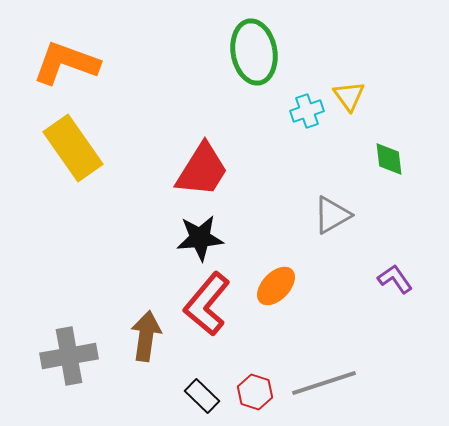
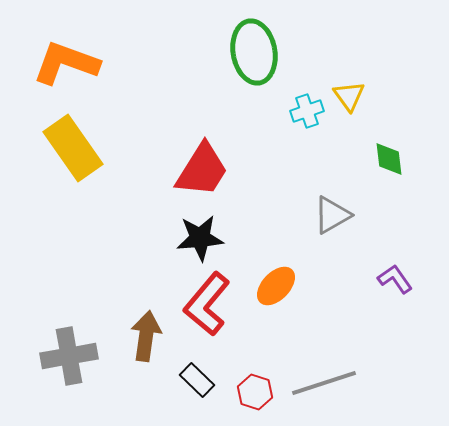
black rectangle: moved 5 px left, 16 px up
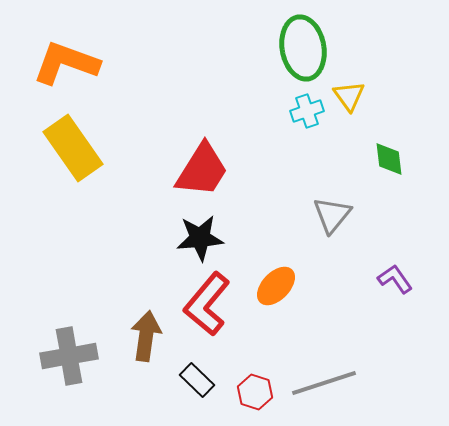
green ellipse: moved 49 px right, 4 px up
gray triangle: rotated 21 degrees counterclockwise
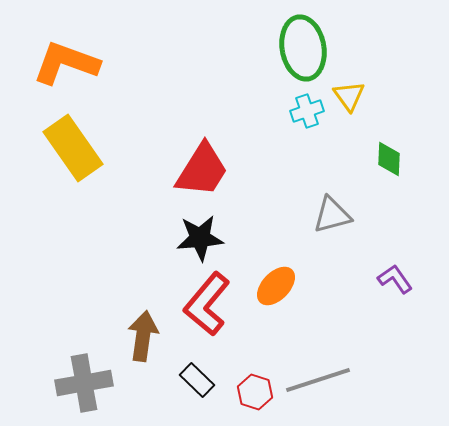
green diamond: rotated 9 degrees clockwise
gray triangle: rotated 36 degrees clockwise
brown arrow: moved 3 px left
gray cross: moved 15 px right, 27 px down
gray line: moved 6 px left, 3 px up
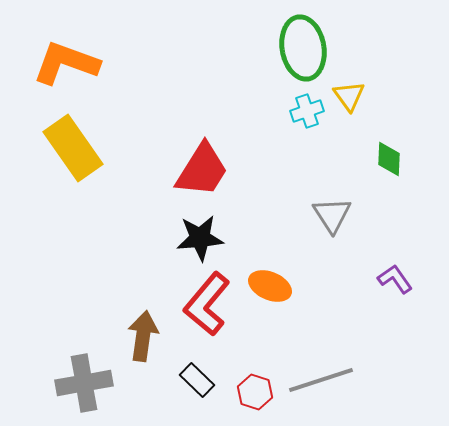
gray triangle: rotated 48 degrees counterclockwise
orange ellipse: moved 6 px left; rotated 69 degrees clockwise
gray line: moved 3 px right
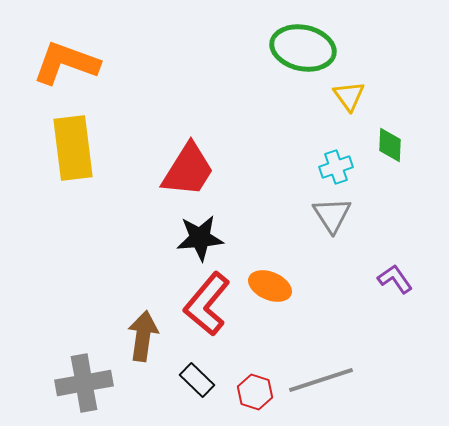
green ellipse: rotated 68 degrees counterclockwise
cyan cross: moved 29 px right, 56 px down
yellow rectangle: rotated 28 degrees clockwise
green diamond: moved 1 px right, 14 px up
red trapezoid: moved 14 px left
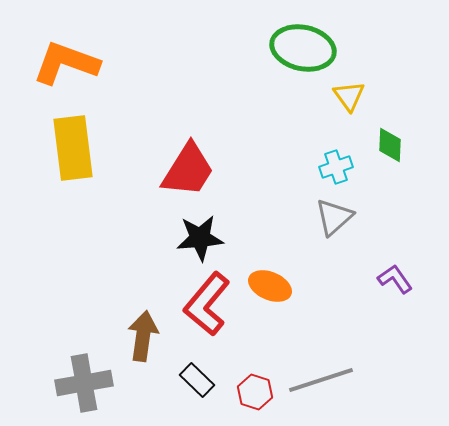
gray triangle: moved 2 px right, 2 px down; rotated 21 degrees clockwise
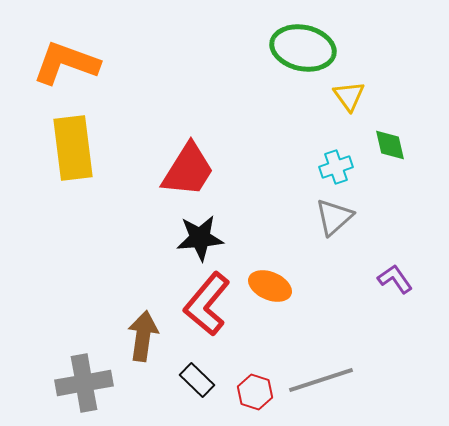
green diamond: rotated 15 degrees counterclockwise
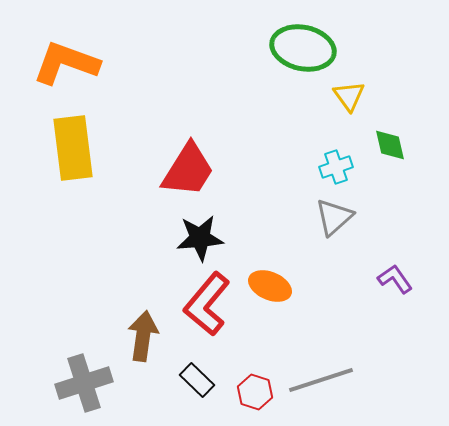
gray cross: rotated 8 degrees counterclockwise
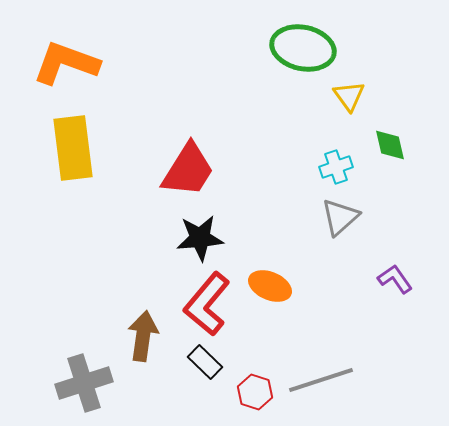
gray triangle: moved 6 px right
black rectangle: moved 8 px right, 18 px up
